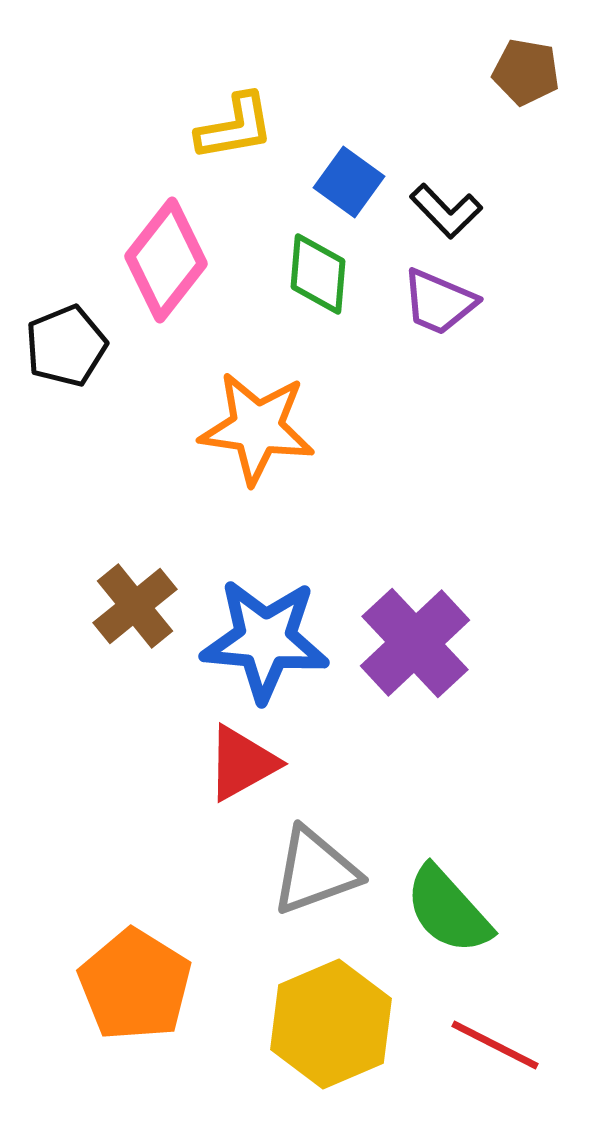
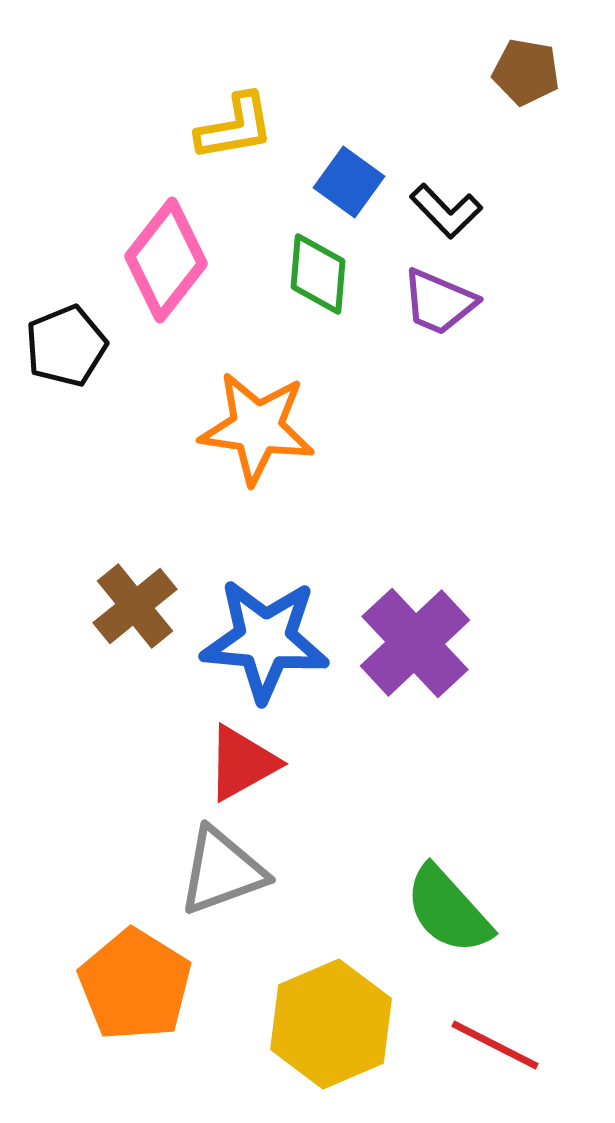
gray triangle: moved 93 px left
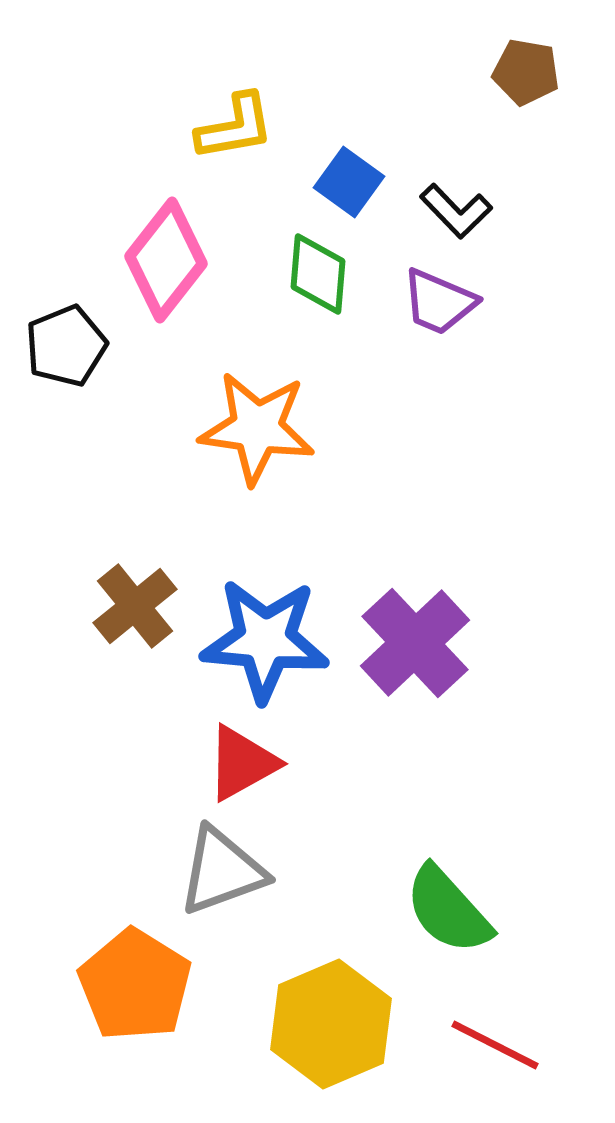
black L-shape: moved 10 px right
